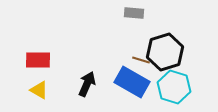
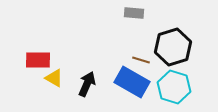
black hexagon: moved 8 px right, 5 px up
yellow triangle: moved 15 px right, 12 px up
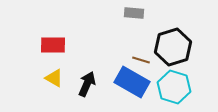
red rectangle: moved 15 px right, 15 px up
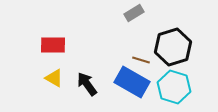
gray rectangle: rotated 36 degrees counterclockwise
black arrow: rotated 60 degrees counterclockwise
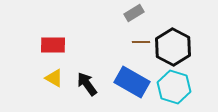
black hexagon: rotated 15 degrees counterclockwise
brown line: moved 18 px up; rotated 18 degrees counterclockwise
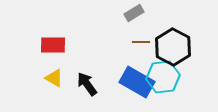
blue rectangle: moved 5 px right
cyan hexagon: moved 11 px left, 10 px up; rotated 24 degrees counterclockwise
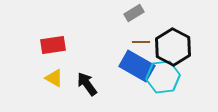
red rectangle: rotated 10 degrees counterclockwise
blue rectangle: moved 16 px up
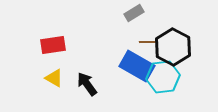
brown line: moved 7 px right
